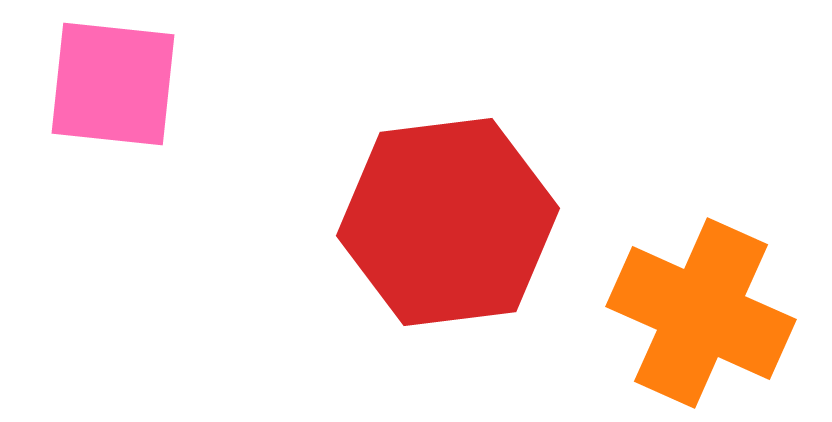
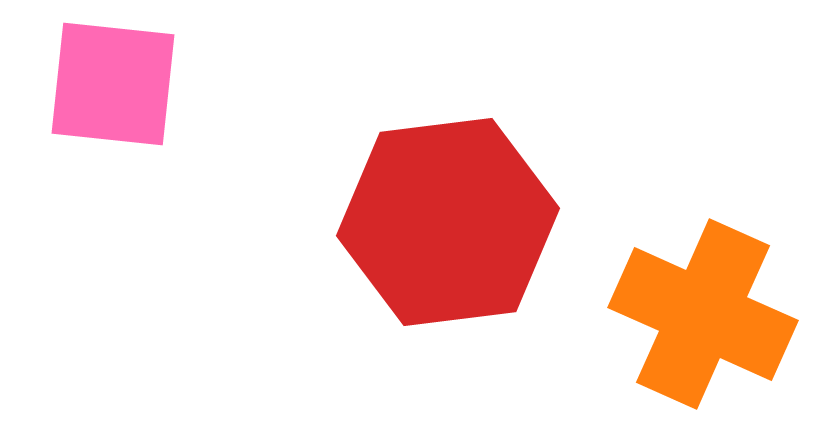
orange cross: moved 2 px right, 1 px down
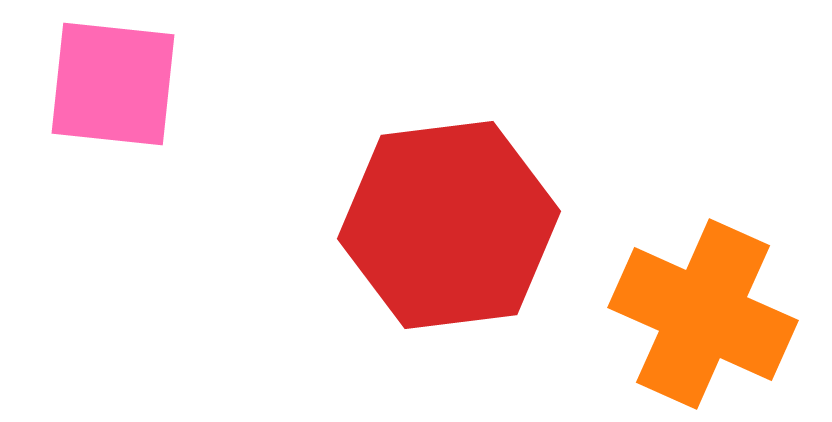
red hexagon: moved 1 px right, 3 px down
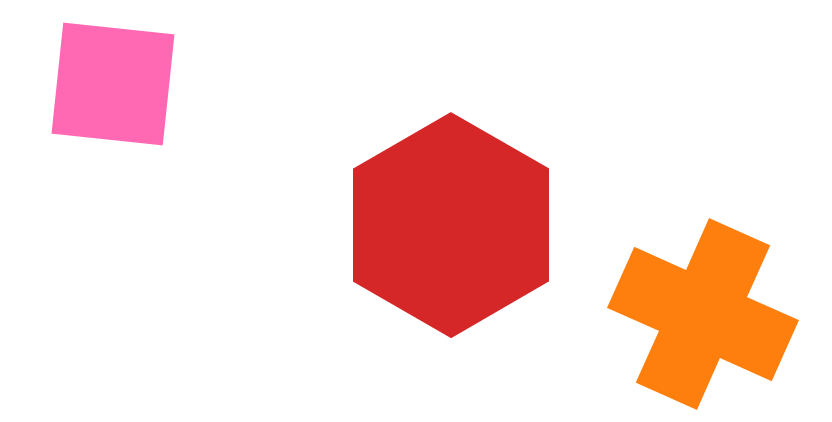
red hexagon: moved 2 px right; rotated 23 degrees counterclockwise
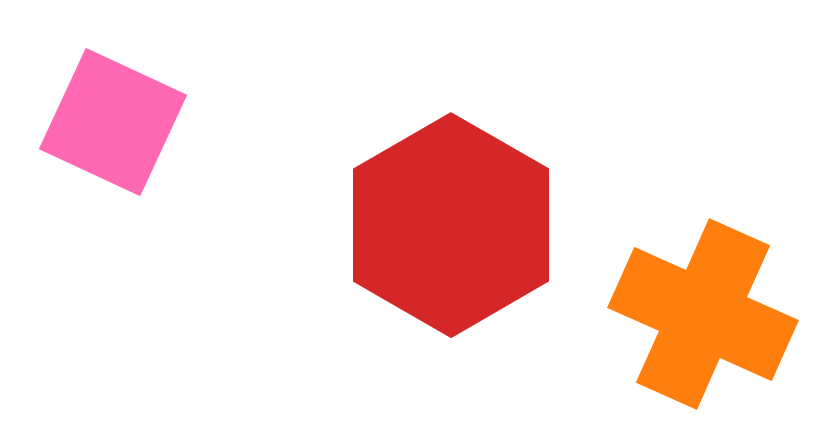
pink square: moved 38 px down; rotated 19 degrees clockwise
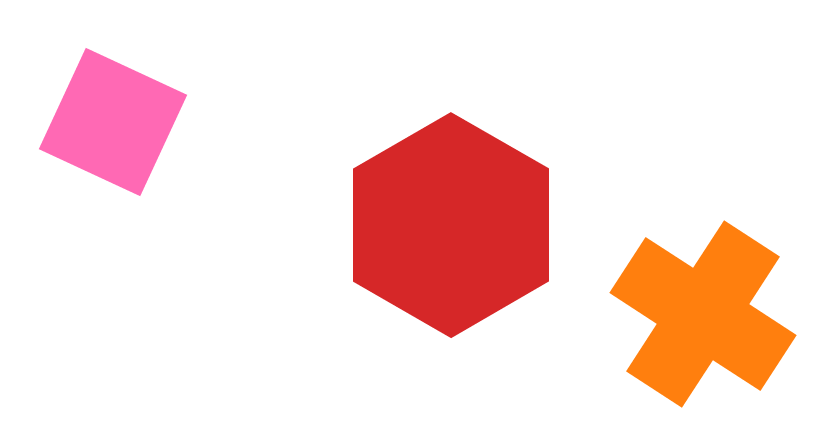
orange cross: rotated 9 degrees clockwise
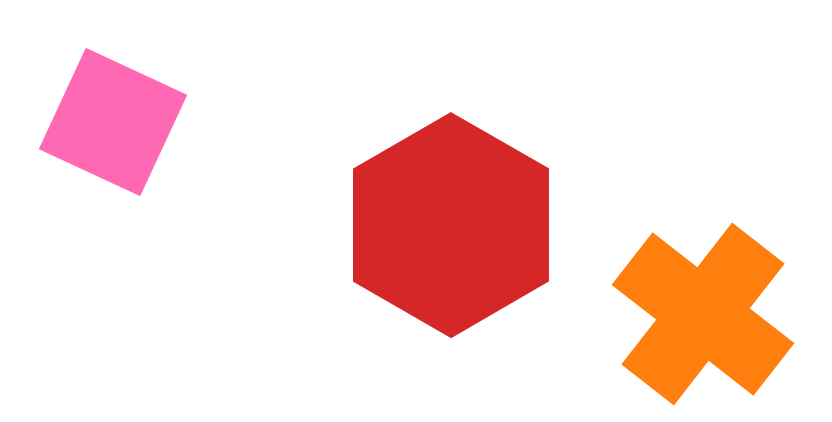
orange cross: rotated 5 degrees clockwise
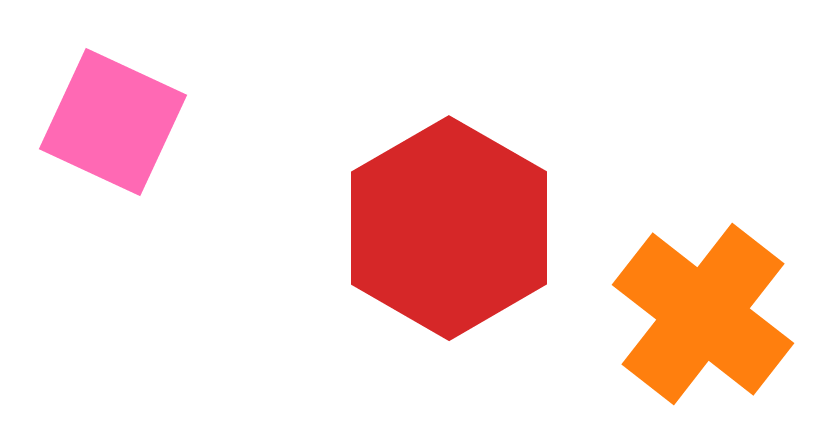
red hexagon: moved 2 px left, 3 px down
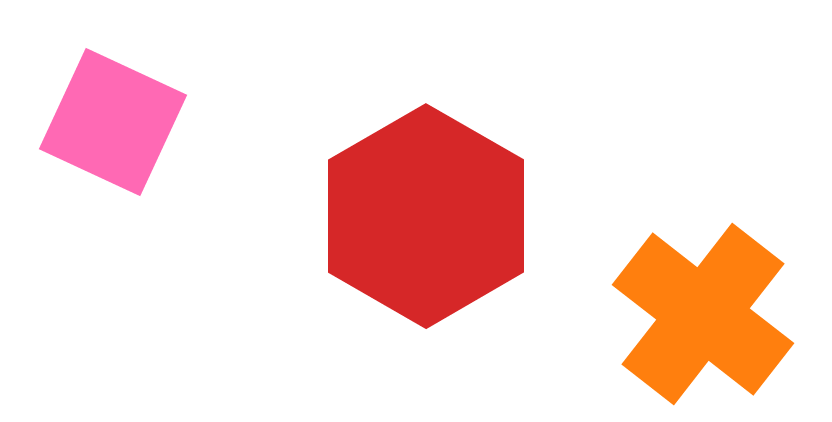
red hexagon: moved 23 px left, 12 px up
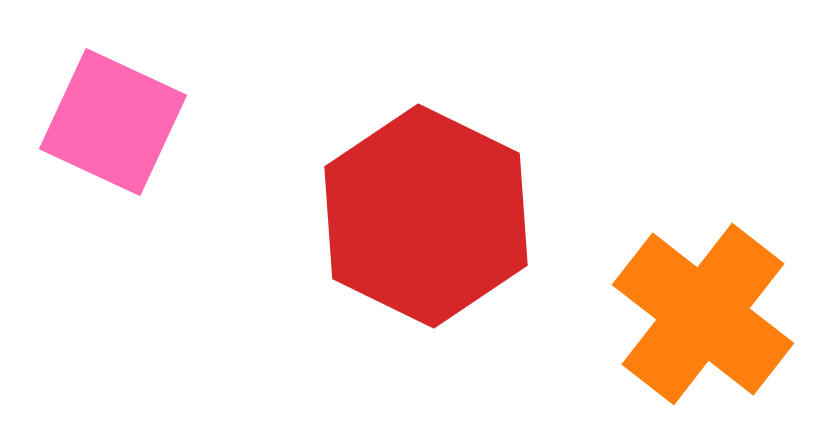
red hexagon: rotated 4 degrees counterclockwise
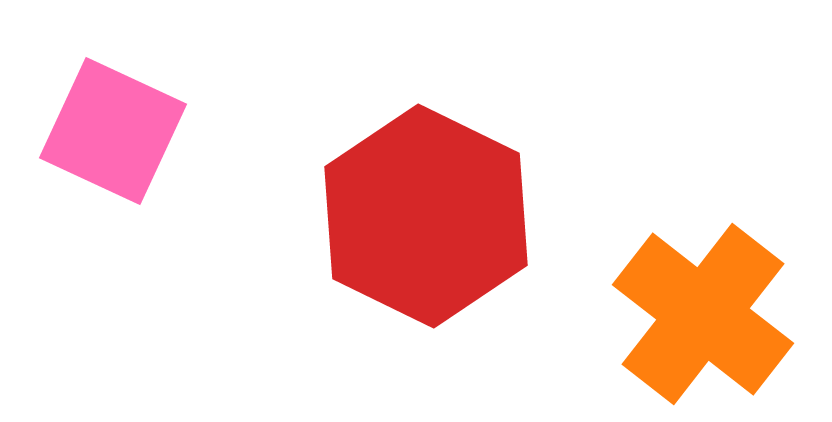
pink square: moved 9 px down
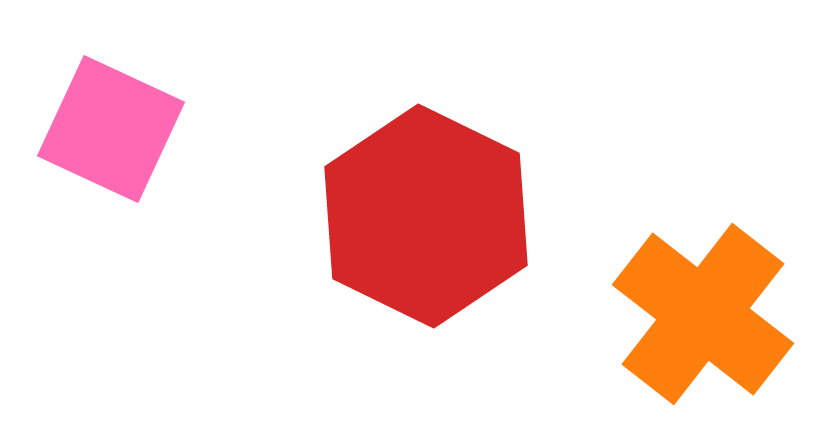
pink square: moved 2 px left, 2 px up
